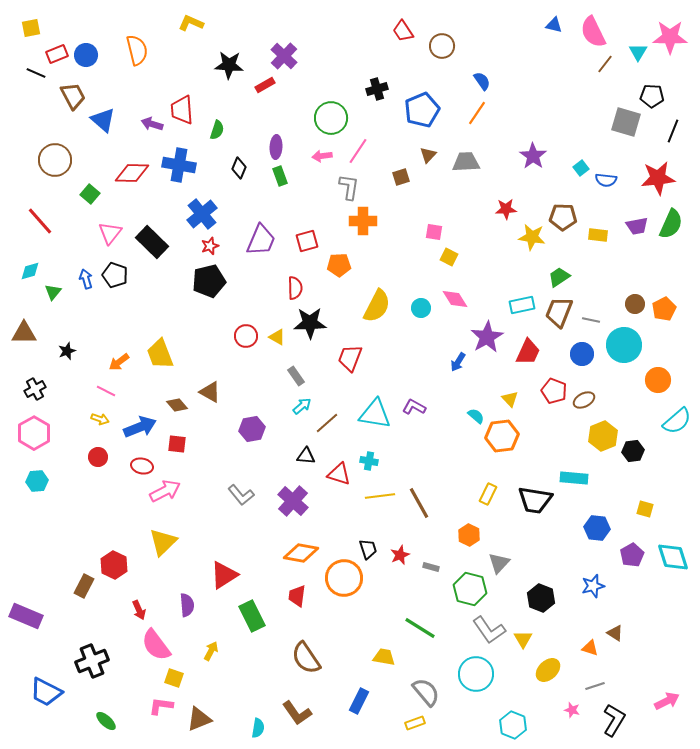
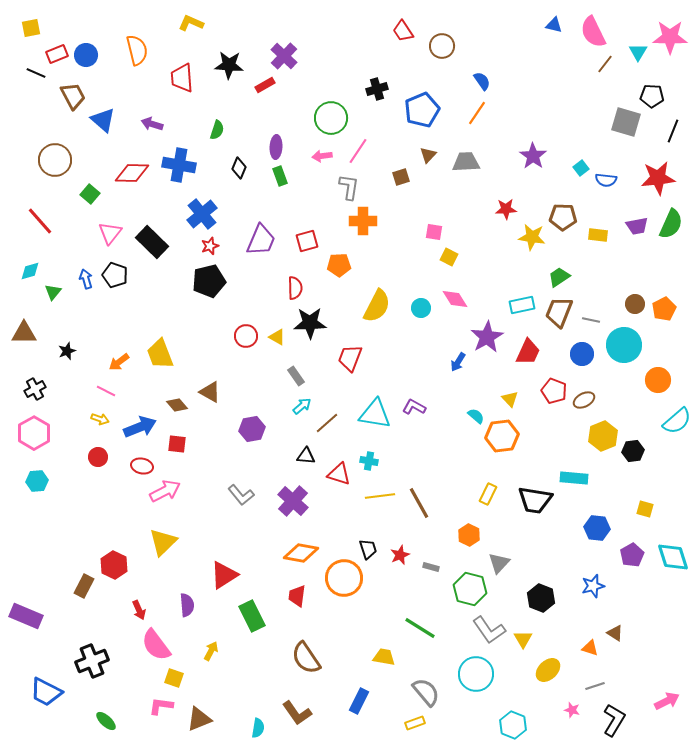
red trapezoid at (182, 110): moved 32 px up
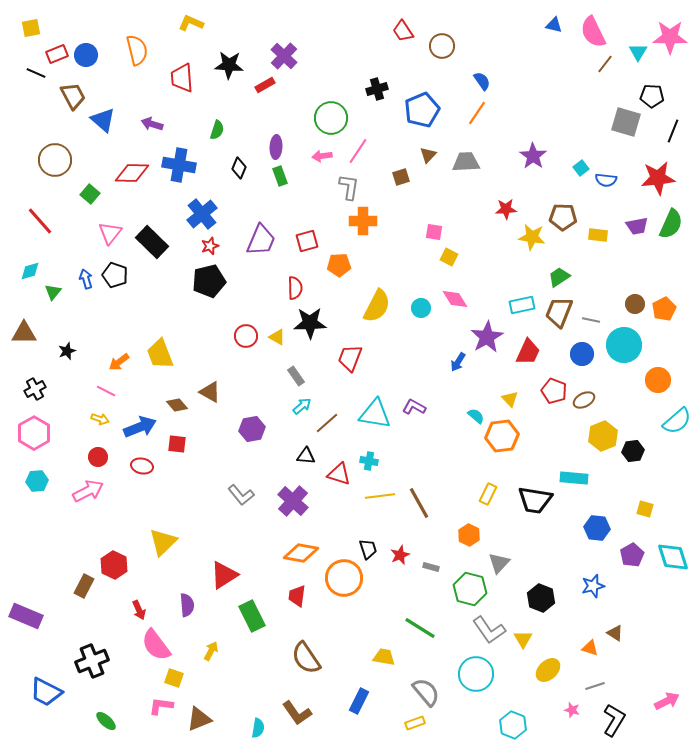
pink arrow at (165, 491): moved 77 px left
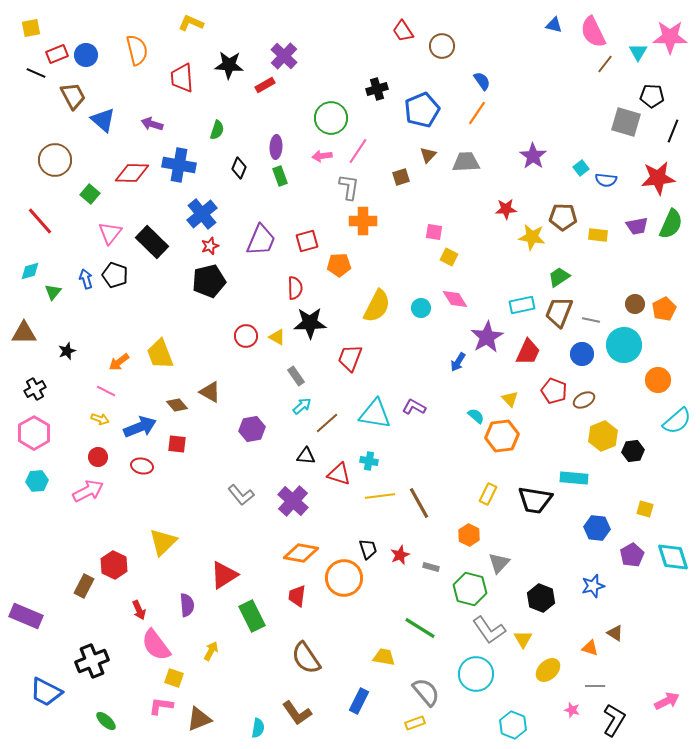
gray line at (595, 686): rotated 18 degrees clockwise
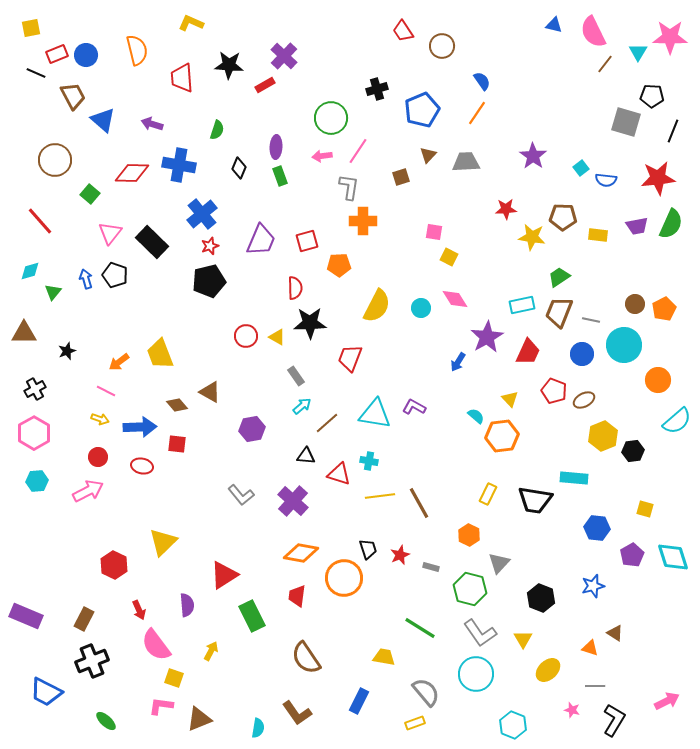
blue arrow at (140, 427): rotated 20 degrees clockwise
brown rectangle at (84, 586): moved 33 px down
gray L-shape at (489, 630): moved 9 px left, 3 px down
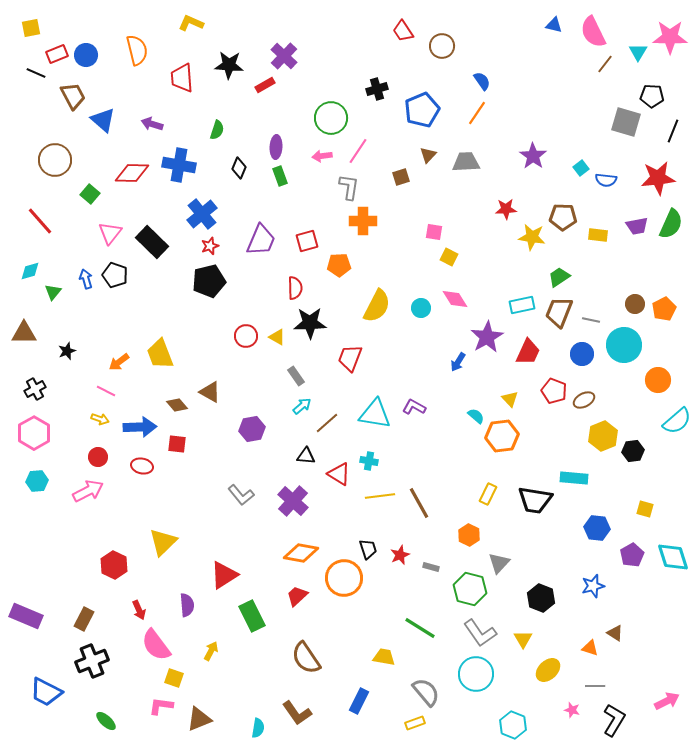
red triangle at (339, 474): rotated 15 degrees clockwise
red trapezoid at (297, 596): rotated 40 degrees clockwise
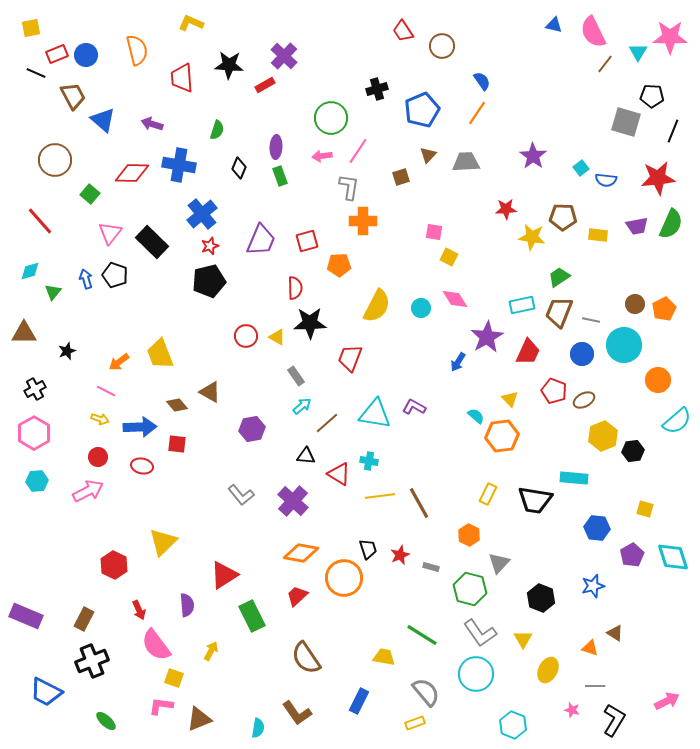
green line at (420, 628): moved 2 px right, 7 px down
yellow ellipse at (548, 670): rotated 20 degrees counterclockwise
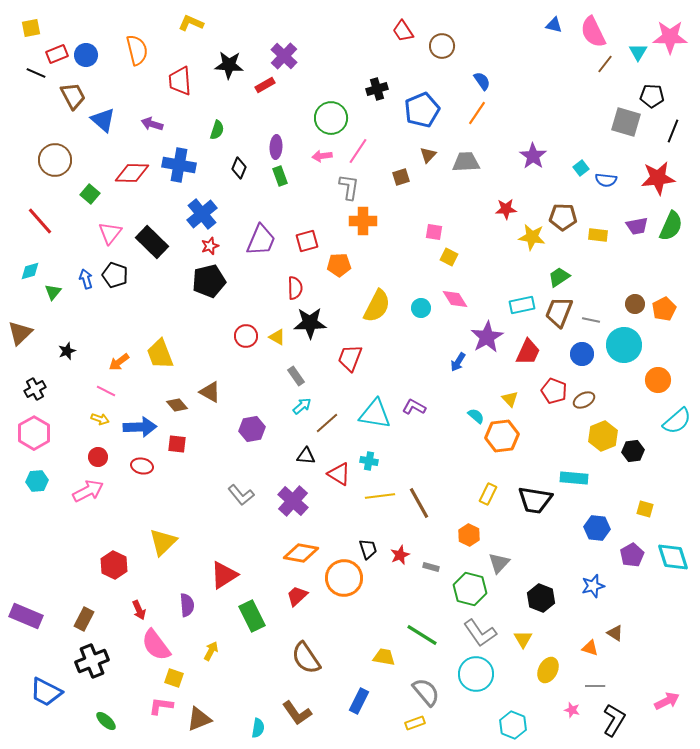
red trapezoid at (182, 78): moved 2 px left, 3 px down
green semicircle at (671, 224): moved 2 px down
brown triangle at (24, 333): moved 4 px left; rotated 44 degrees counterclockwise
